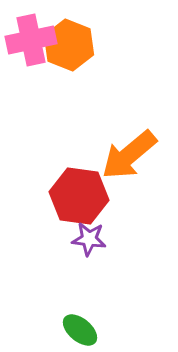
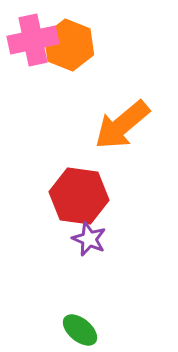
pink cross: moved 2 px right
orange arrow: moved 7 px left, 30 px up
purple star: rotated 16 degrees clockwise
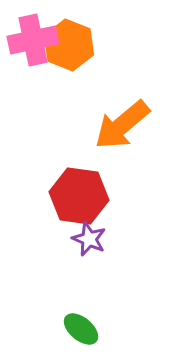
green ellipse: moved 1 px right, 1 px up
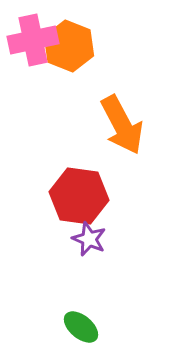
orange hexagon: moved 1 px down
orange arrow: rotated 78 degrees counterclockwise
green ellipse: moved 2 px up
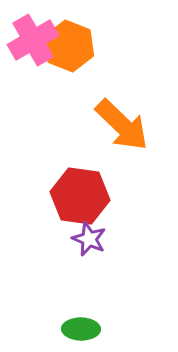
pink cross: rotated 18 degrees counterclockwise
orange arrow: rotated 18 degrees counterclockwise
red hexagon: moved 1 px right
green ellipse: moved 2 px down; rotated 39 degrees counterclockwise
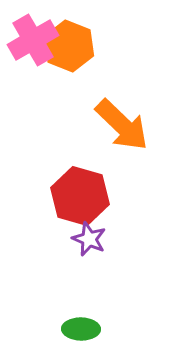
red hexagon: rotated 8 degrees clockwise
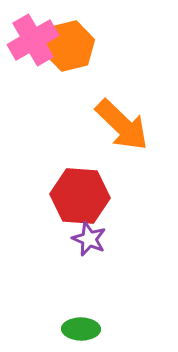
orange hexagon: rotated 24 degrees clockwise
red hexagon: rotated 12 degrees counterclockwise
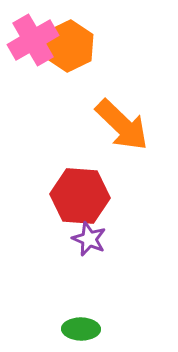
orange hexagon: rotated 12 degrees counterclockwise
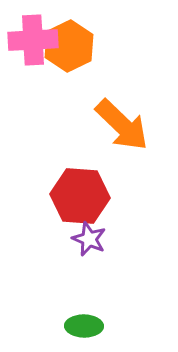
pink cross: rotated 27 degrees clockwise
green ellipse: moved 3 px right, 3 px up
